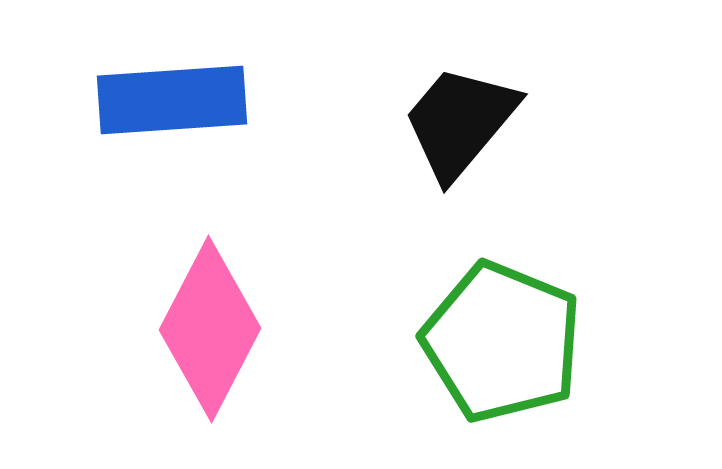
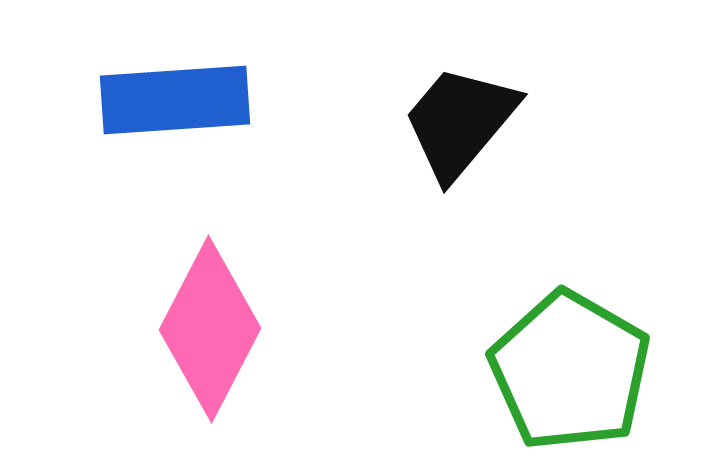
blue rectangle: moved 3 px right
green pentagon: moved 68 px right, 29 px down; rotated 8 degrees clockwise
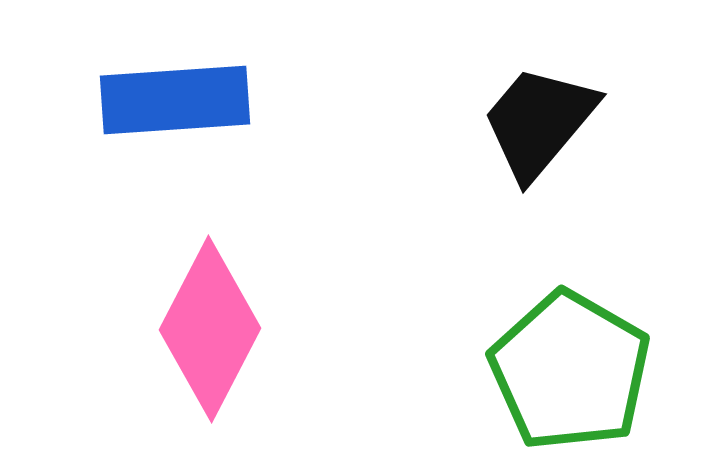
black trapezoid: moved 79 px right
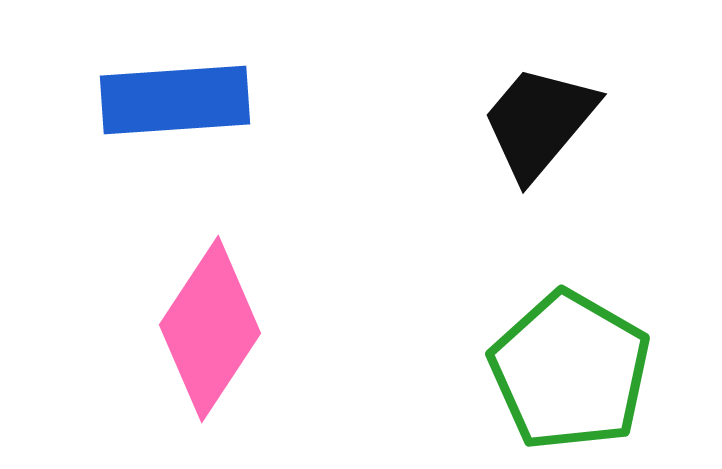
pink diamond: rotated 6 degrees clockwise
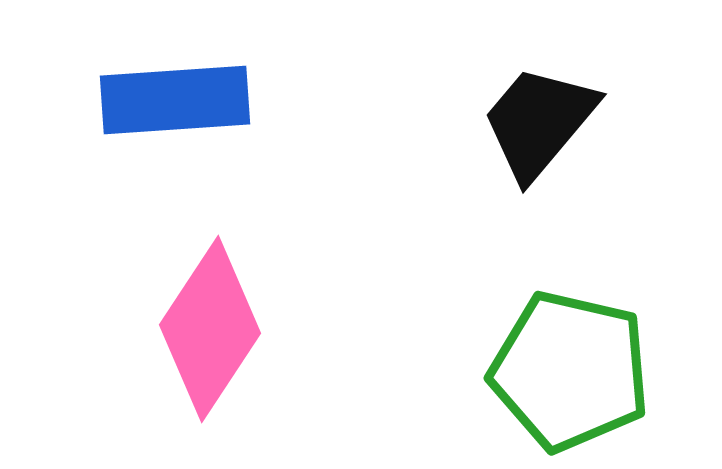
green pentagon: rotated 17 degrees counterclockwise
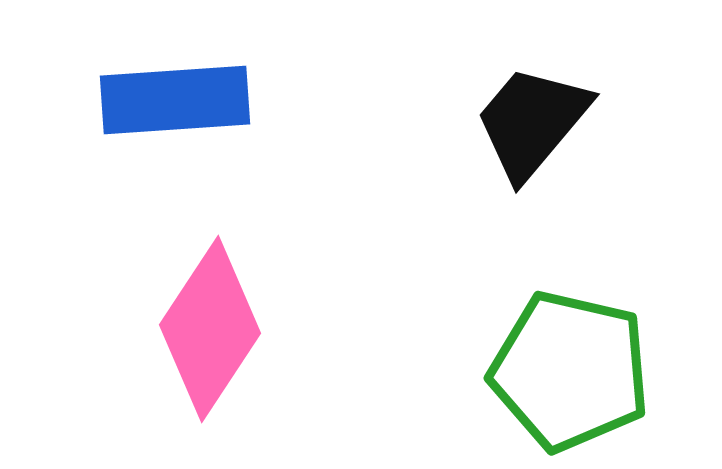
black trapezoid: moved 7 px left
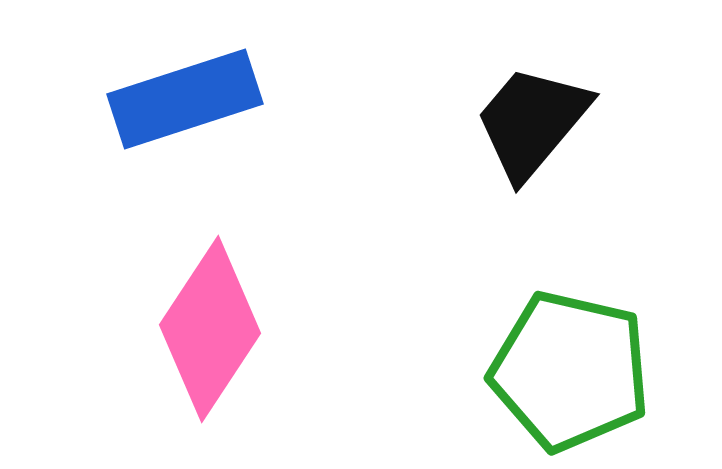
blue rectangle: moved 10 px right, 1 px up; rotated 14 degrees counterclockwise
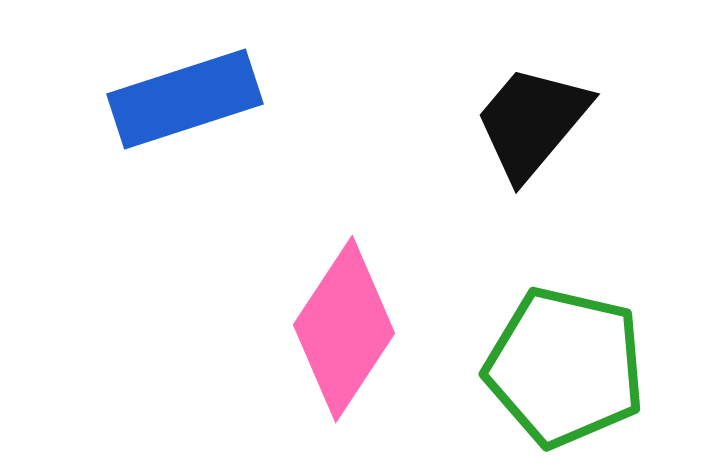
pink diamond: moved 134 px right
green pentagon: moved 5 px left, 4 px up
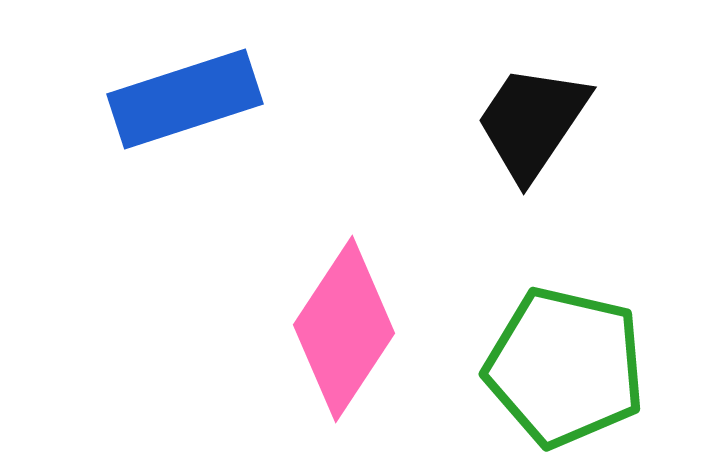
black trapezoid: rotated 6 degrees counterclockwise
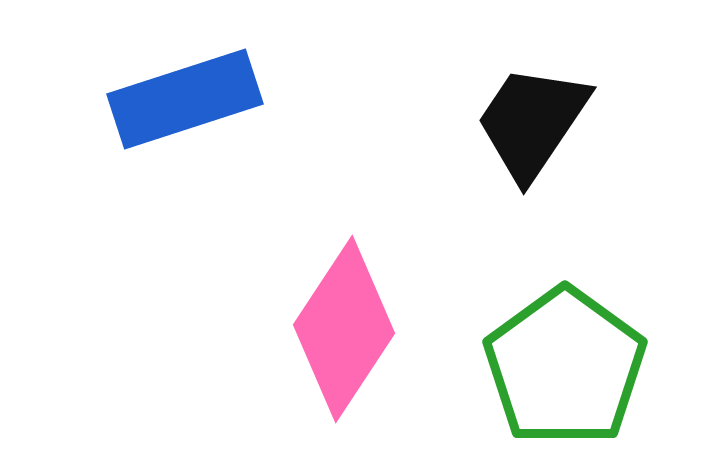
green pentagon: rotated 23 degrees clockwise
